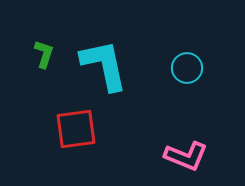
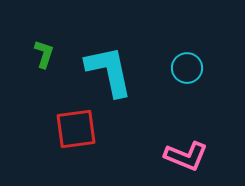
cyan L-shape: moved 5 px right, 6 px down
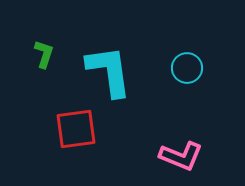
cyan L-shape: rotated 4 degrees clockwise
pink L-shape: moved 5 px left
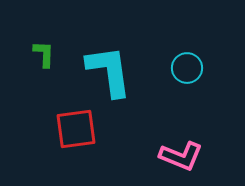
green L-shape: rotated 16 degrees counterclockwise
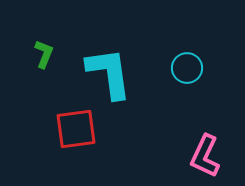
green L-shape: rotated 20 degrees clockwise
cyan L-shape: moved 2 px down
pink L-shape: moved 24 px right; rotated 93 degrees clockwise
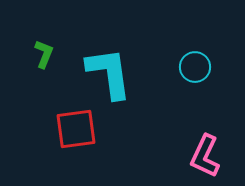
cyan circle: moved 8 px right, 1 px up
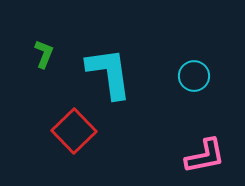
cyan circle: moved 1 px left, 9 px down
red square: moved 2 px left, 2 px down; rotated 36 degrees counterclockwise
pink L-shape: rotated 126 degrees counterclockwise
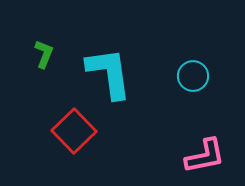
cyan circle: moved 1 px left
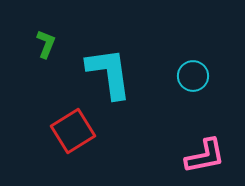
green L-shape: moved 2 px right, 10 px up
red square: moved 1 px left; rotated 12 degrees clockwise
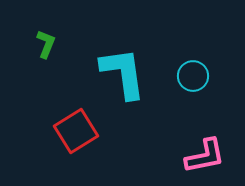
cyan L-shape: moved 14 px right
red square: moved 3 px right
